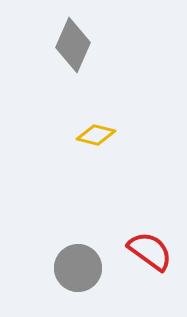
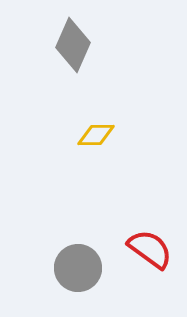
yellow diamond: rotated 15 degrees counterclockwise
red semicircle: moved 2 px up
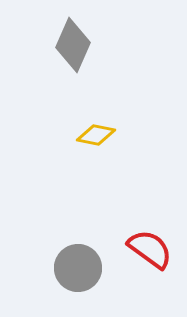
yellow diamond: rotated 12 degrees clockwise
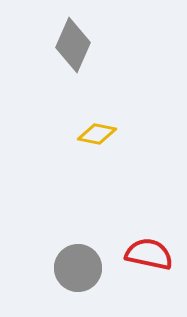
yellow diamond: moved 1 px right, 1 px up
red semicircle: moved 1 px left, 5 px down; rotated 24 degrees counterclockwise
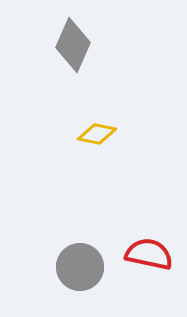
gray circle: moved 2 px right, 1 px up
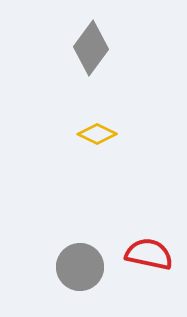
gray diamond: moved 18 px right, 3 px down; rotated 12 degrees clockwise
yellow diamond: rotated 15 degrees clockwise
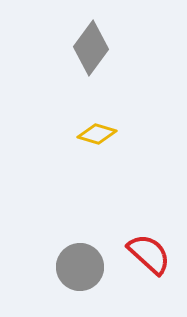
yellow diamond: rotated 9 degrees counterclockwise
red semicircle: rotated 30 degrees clockwise
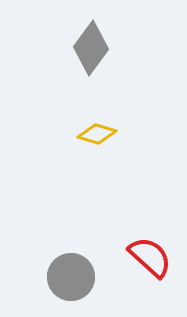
red semicircle: moved 1 px right, 3 px down
gray circle: moved 9 px left, 10 px down
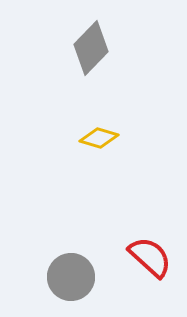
gray diamond: rotated 8 degrees clockwise
yellow diamond: moved 2 px right, 4 px down
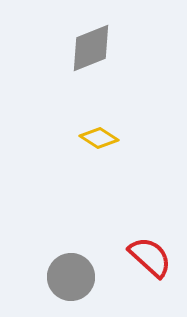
gray diamond: rotated 24 degrees clockwise
yellow diamond: rotated 15 degrees clockwise
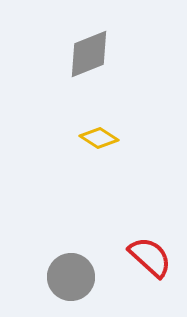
gray diamond: moved 2 px left, 6 px down
